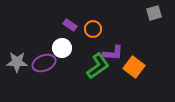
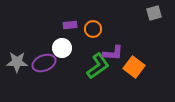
purple rectangle: rotated 40 degrees counterclockwise
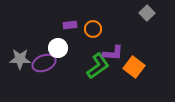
gray square: moved 7 px left; rotated 28 degrees counterclockwise
white circle: moved 4 px left
gray star: moved 3 px right, 3 px up
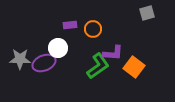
gray square: rotated 28 degrees clockwise
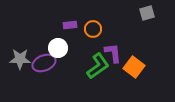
purple L-shape: rotated 100 degrees counterclockwise
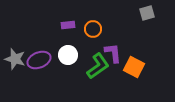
purple rectangle: moved 2 px left
white circle: moved 10 px right, 7 px down
gray star: moved 5 px left; rotated 15 degrees clockwise
purple ellipse: moved 5 px left, 3 px up
orange square: rotated 10 degrees counterclockwise
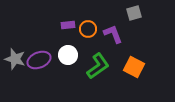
gray square: moved 13 px left
orange circle: moved 5 px left
purple L-shape: moved 19 px up; rotated 15 degrees counterclockwise
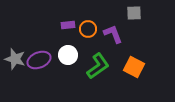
gray square: rotated 14 degrees clockwise
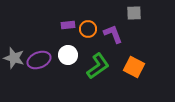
gray star: moved 1 px left, 1 px up
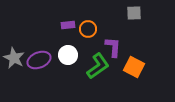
purple L-shape: moved 13 px down; rotated 25 degrees clockwise
gray star: rotated 10 degrees clockwise
